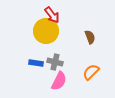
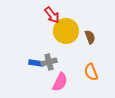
yellow circle: moved 20 px right
gray cross: moved 6 px left; rotated 28 degrees counterclockwise
orange semicircle: rotated 66 degrees counterclockwise
pink semicircle: moved 1 px right, 1 px down
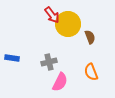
yellow circle: moved 2 px right, 7 px up
blue rectangle: moved 24 px left, 5 px up
